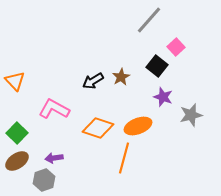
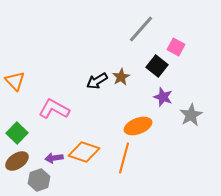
gray line: moved 8 px left, 9 px down
pink square: rotated 18 degrees counterclockwise
black arrow: moved 4 px right
gray star: rotated 15 degrees counterclockwise
orange diamond: moved 14 px left, 24 px down
gray hexagon: moved 5 px left
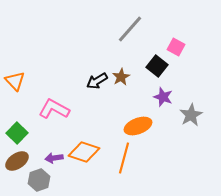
gray line: moved 11 px left
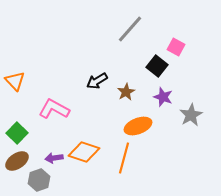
brown star: moved 5 px right, 15 px down
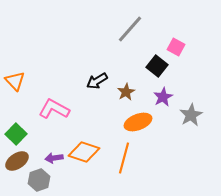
purple star: rotated 24 degrees clockwise
orange ellipse: moved 4 px up
green square: moved 1 px left, 1 px down
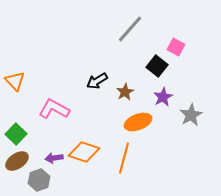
brown star: moved 1 px left
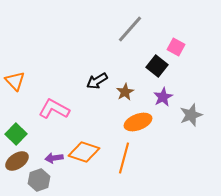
gray star: rotated 10 degrees clockwise
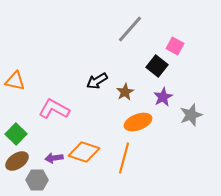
pink square: moved 1 px left, 1 px up
orange triangle: rotated 35 degrees counterclockwise
gray hexagon: moved 2 px left; rotated 20 degrees clockwise
